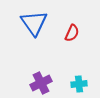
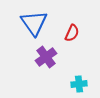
purple cross: moved 5 px right, 26 px up; rotated 10 degrees counterclockwise
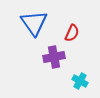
purple cross: moved 8 px right; rotated 25 degrees clockwise
cyan cross: moved 1 px right, 3 px up; rotated 35 degrees clockwise
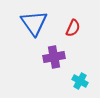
red semicircle: moved 1 px right, 5 px up
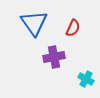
cyan cross: moved 6 px right, 2 px up
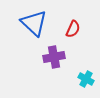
blue triangle: rotated 12 degrees counterclockwise
red semicircle: moved 1 px down
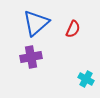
blue triangle: moved 2 px right; rotated 36 degrees clockwise
purple cross: moved 23 px left
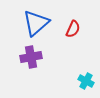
cyan cross: moved 2 px down
